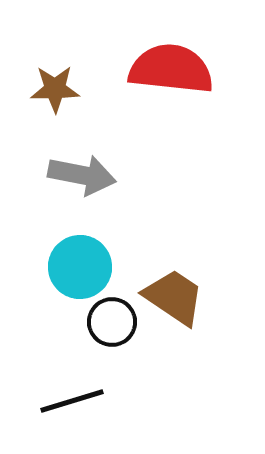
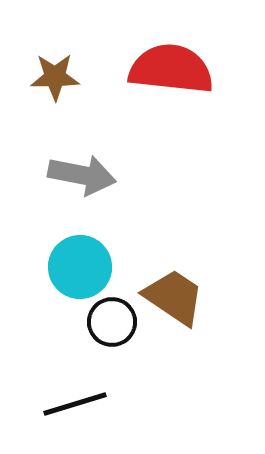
brown star: moved 12 px up
black line: moved 3 px right, 3 px down
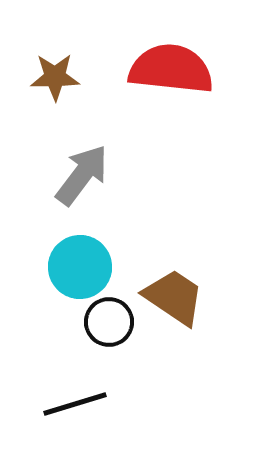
gray arrow: rotated 64 degrees counterclockwise
black circle: moved 3 px left
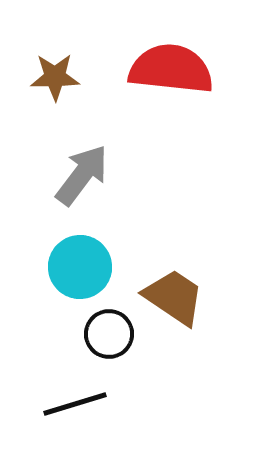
black circle: moved 12 px down
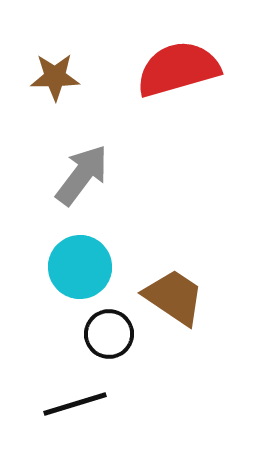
red semicircle: moved 7 px right; rotated 22 degrees counterclockwise
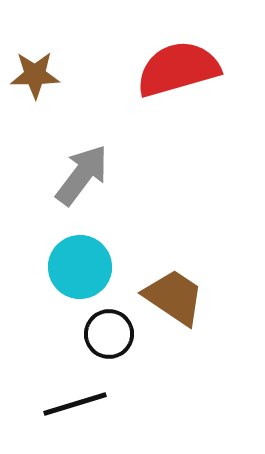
brown star: moved 20 px left, 2 px up
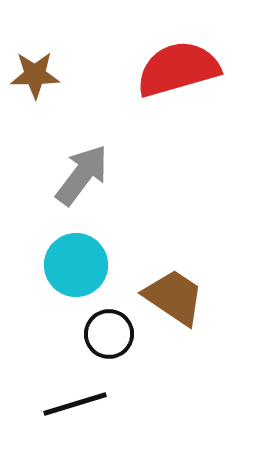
cyan circle: moved 4 px left, 2 px up
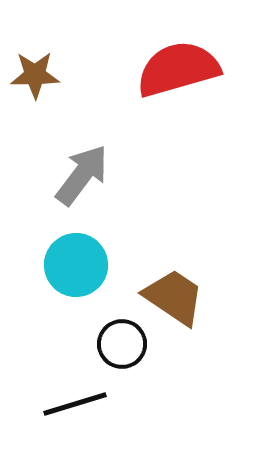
black circle: moved 13 px right, 10 px down
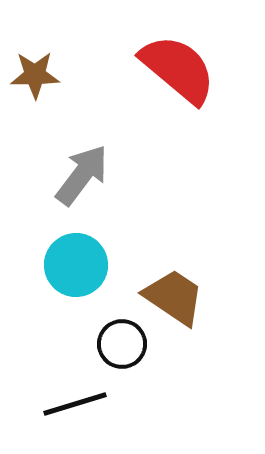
red semicircle: rotated 56 degrees clockwise
